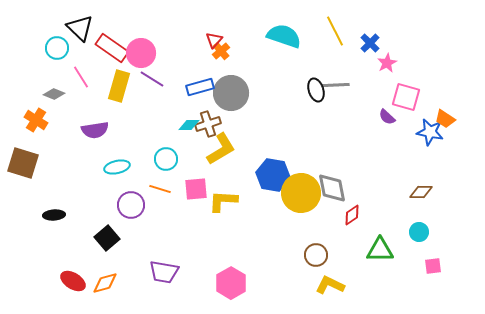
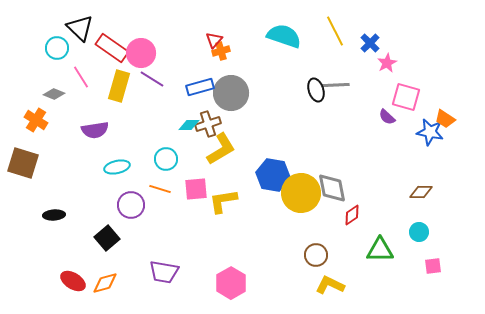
orange cross at (221, 51): rotated 24 degrees clockwise
yellow L-shape at (223, 201): rotated 12 degrees counterclockwise
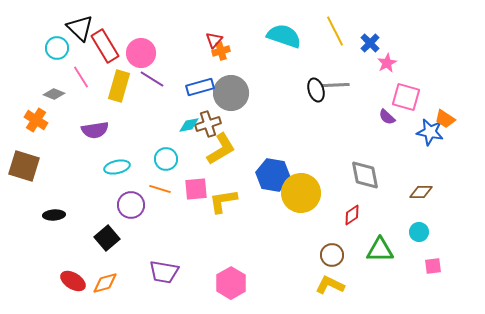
red rectangle at (112, 48): moved 7 px left, 2 px up; rotated 24 degrees clockwise
cyan diamond at (189, 125): rotated 10 degrees counterclockwise
brown square at (23, 163): moved 1 px right, 3 px down
gray diamond at (332, 188): moved 33 px right, 13 px up
brown circle at (316, 255): moved 16 px right
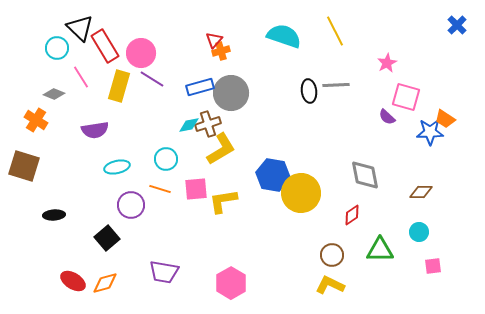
blue cross at (370, 43): moved 87 px right, 18 px up
black ellipse at (316, 90): moved 7 px left, 1 px down; rotated 10 degrees clockwise
blue star at (430, 132): rotated 12 degrees counterclockwise
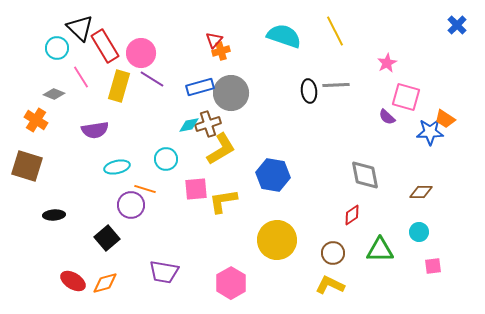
brown square at (24, 166): moved 3 px right
orange line at (160, 189): moved 15 px left
yellow circle at (301, 193): moved 24 px left, 47 px down
brown circle at (332, 255): moved 1 px right, 2 px up
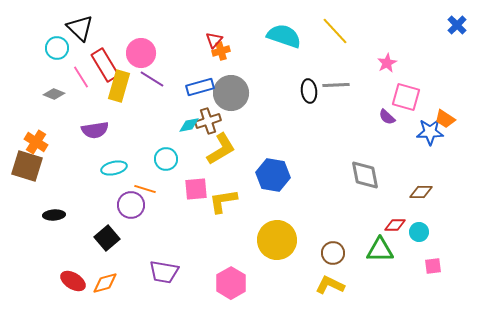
yellow line at (335, 31): rotated 16 degrees counterclockwise
red rectangle at (105, 46): moved 19 px down
orange cross at (36, 120): moved 22 px down
brown cross at (208, 124): moved 3 px up
cyan ellipse at (117, 167): moved 3 px left, 1 px down
red diamond at (352, 215): moved 43 px right, 10 px down; rotated 35 degrees clockwise
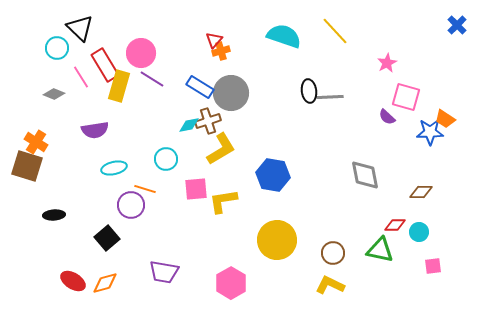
gray line at (336, 85): moved 6 px left, 12 px down
blue rectangle at (200, 87): rotated 48 degrees clockwise
green triangle at (380, 250): rotated 12 degrees clockwise
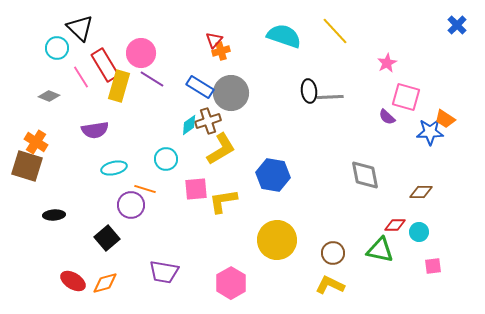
gray diamond at (54, 94): moved 5 px left, 2 px down
cyan diamond at (189, 125): rotated 25 degrees counterclockwise
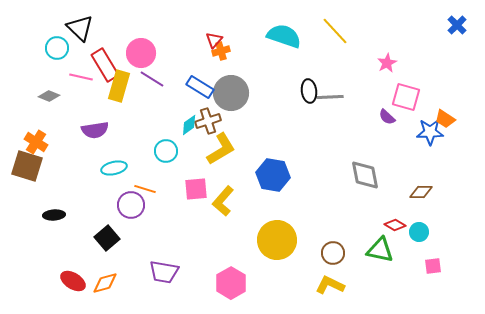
pink line at (81, 77): rotated 45 degrees counterclockwise
cyan circle at (166, 159): moved 8 px up
yellow L-shape at (223, 201): rotated 40 degrees counterclockwise
red diamond at (395, 225): rotated 30 degrees clockwise
